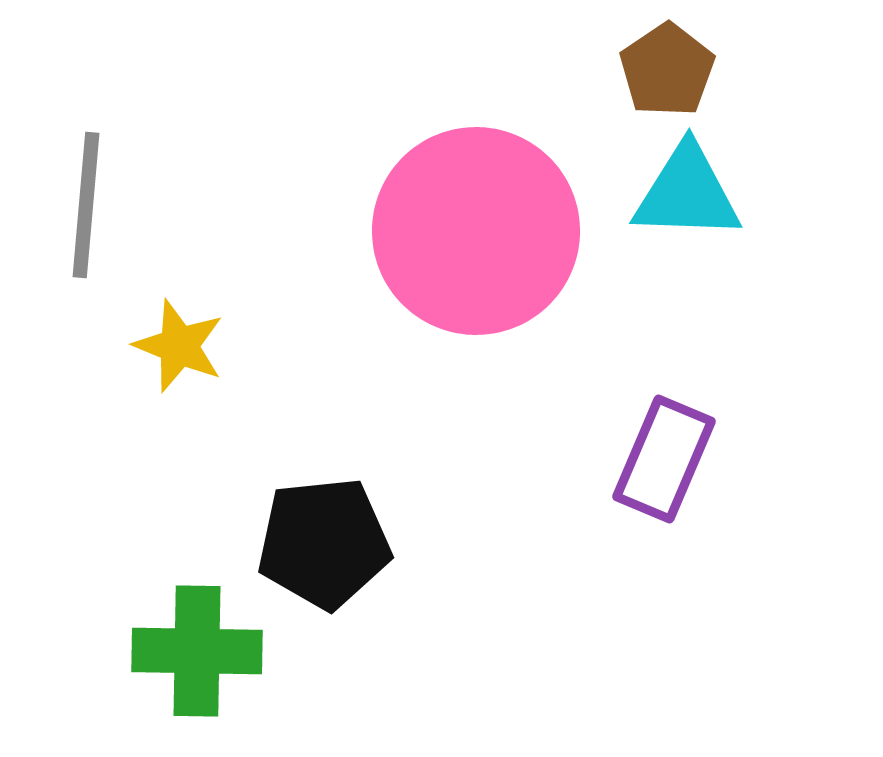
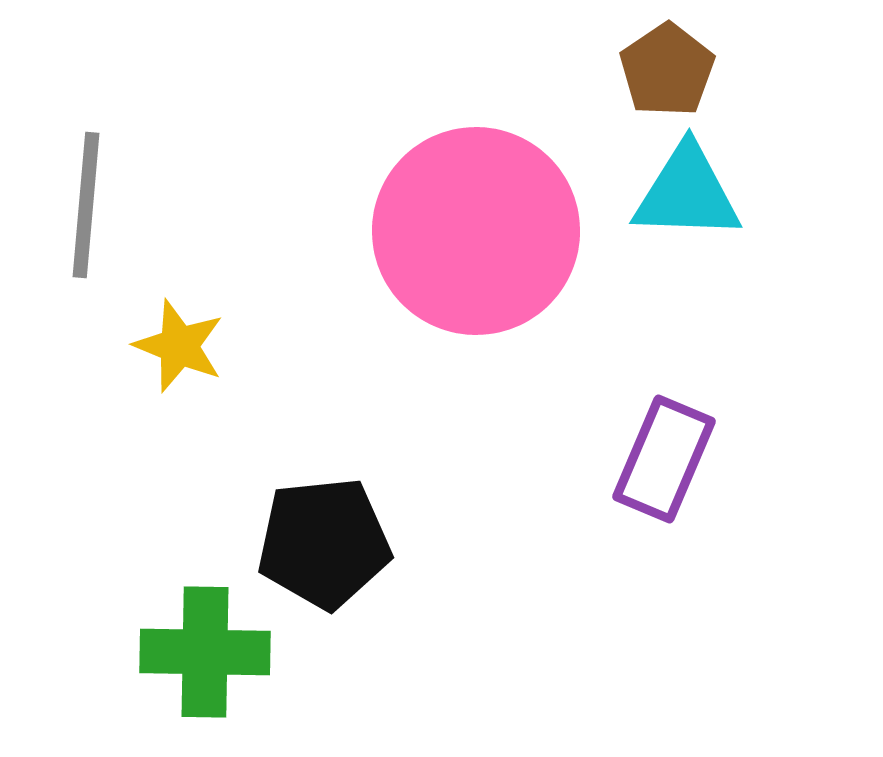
green cross: moved 8 px right, 1 px down
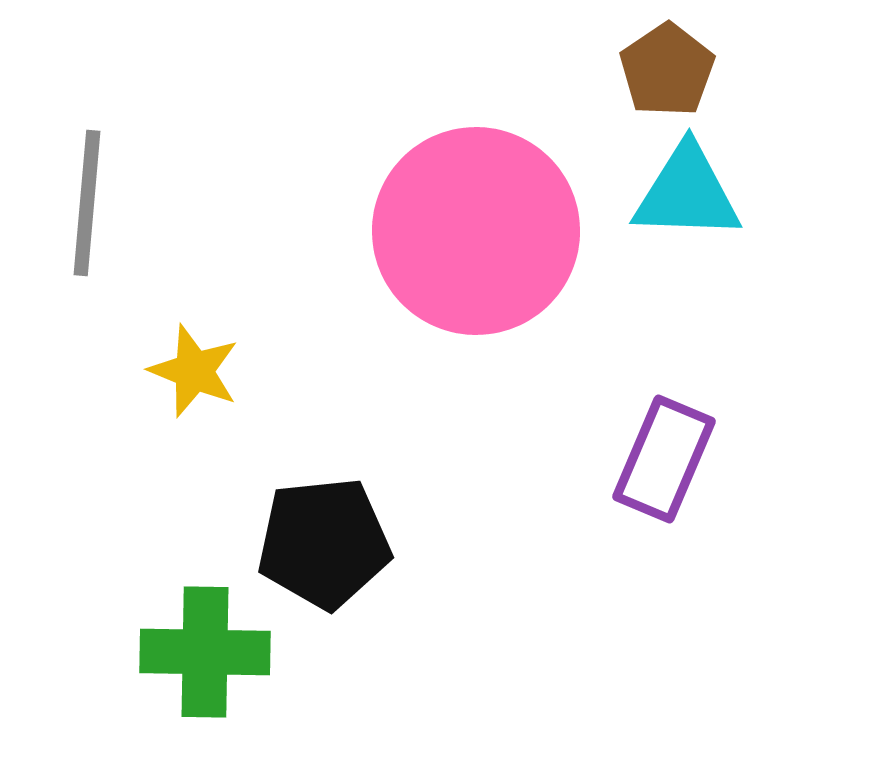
gray line: moved 1 px right, 2 px up
yellow star: moved 15 px right, 25 px down
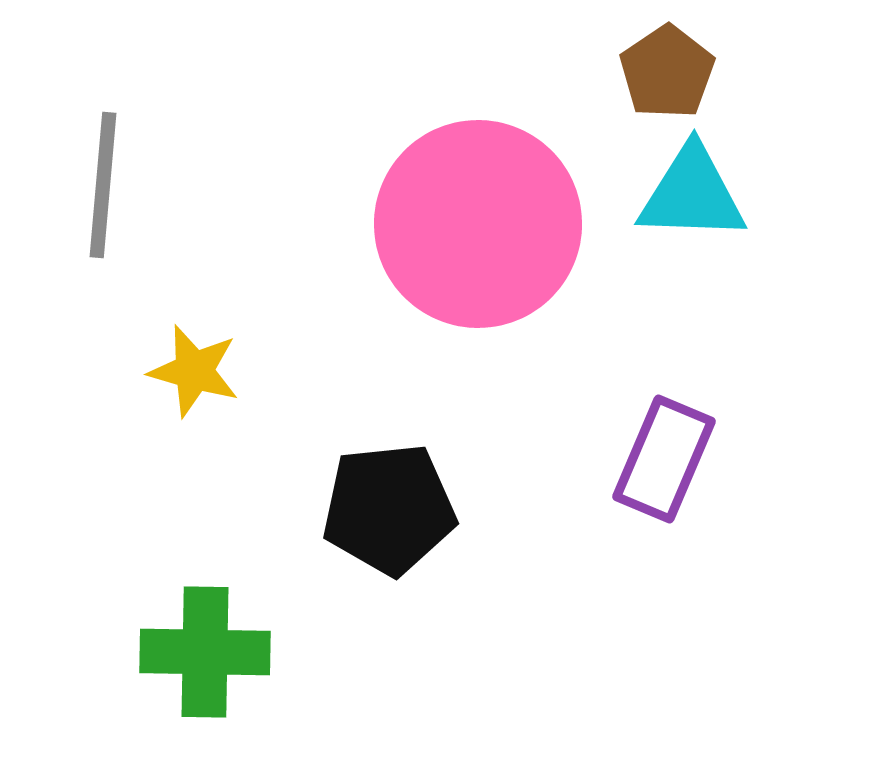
brown pentagon: moved 2 px down
cyan triangle: moved 5 px right, 1 px down
gray line: moved 16 px right, 18 px up
pink circle: moved 2 px right, 7 px up
yellow star: rotated 6 degrees counterclockwise
black pentagon: moved 65 px right, 34 px up
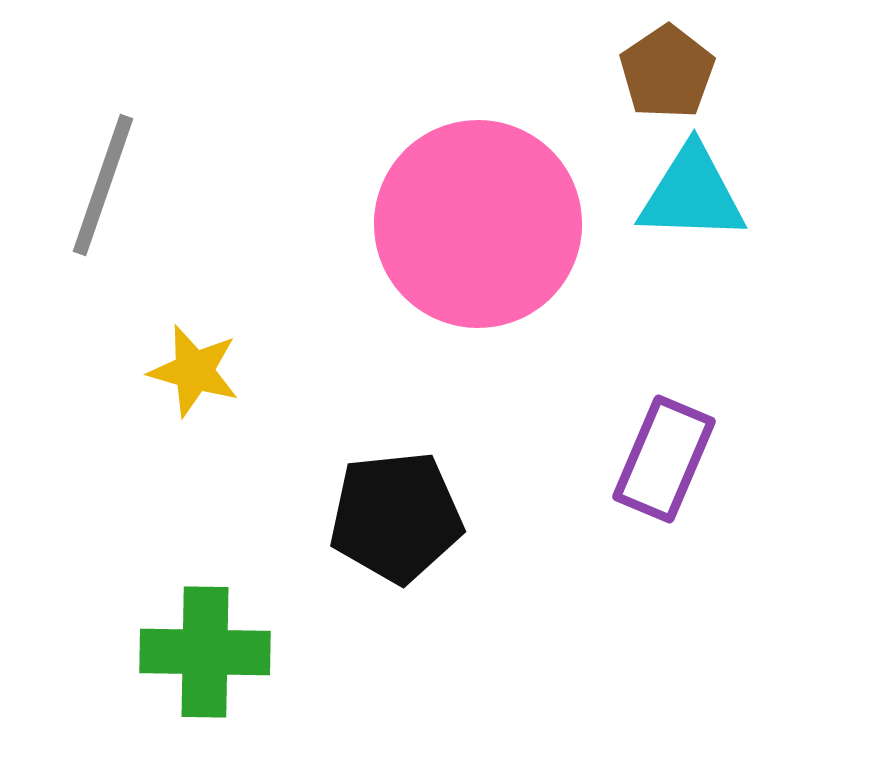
gray line: rotated 14 degrees clockwise
black pentagon: moved 7 px right, 8 px down
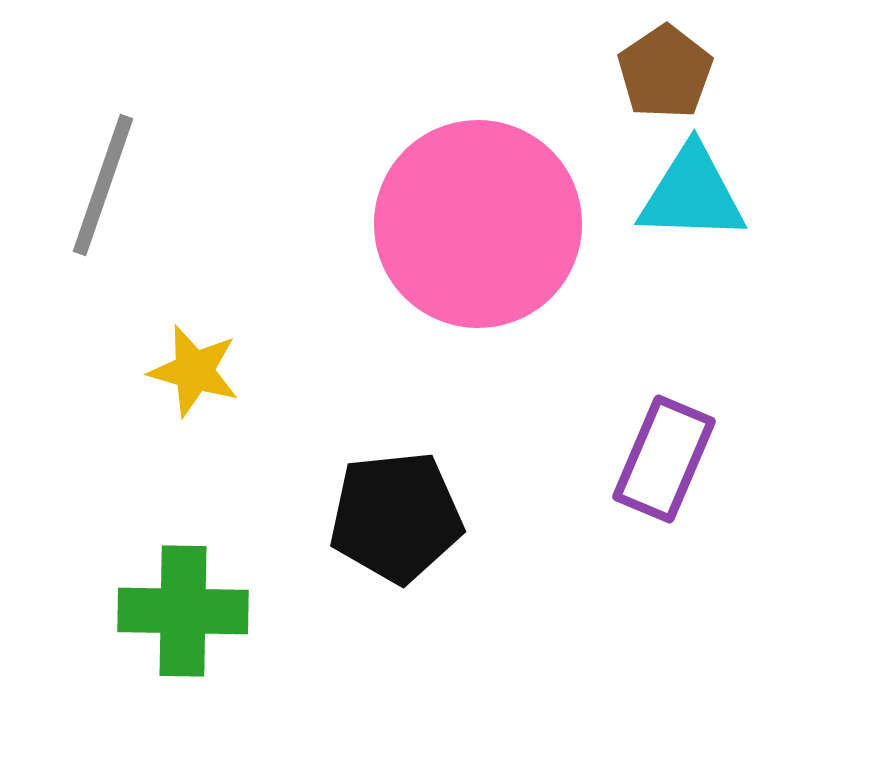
brown pentagon: moved 2 px left
green cross: moved 22 px left, 41 px up
